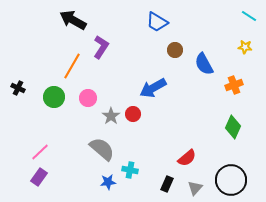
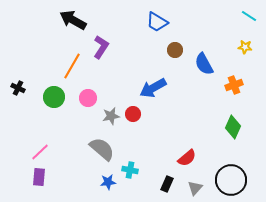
gray star: rotated 24 degrees clockwise
purple rectangle: rotated 30 degrees counterclockwise
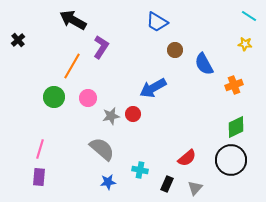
yellow star: moved 3 px up
black cross: moved 48 px up; rotated 24 degrees clockwise
green diamond: moved 3 px right; rotated 40 degrees clockwise
pink line: moved 3 px up; rotated 30 degrees counterclockwise
cyan cross: moved 10 px right
black circle: moved 20 px up
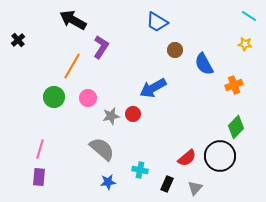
green diamond: rotated 20 degrees counterclockwise
black circle: moved 11 px left, 4 px up
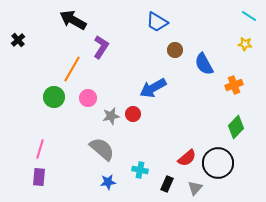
orange line: moved 3 px down
black circle: moved 2 px left, 7 px down
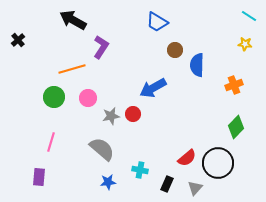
blue semicircle: moved 7 px left, 1 px down; rotated 30 degrees clockwise
orange line: rotated 44 degrees clockwise
pink line: moved 11 px right, 7 px up
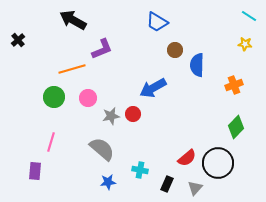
purple L-shape: moved 1 px right, 2 px down; rotated 35 degrees clockwise
purple rectangle: moved 4 px left, 6 px up
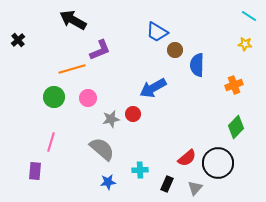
blue trapezoid: moved 10 px down
purple L-shape: moved 2 px left, 1 px down
gray star: moved 3 px down
cyan cross: rotated 14 degrees counterclockwise
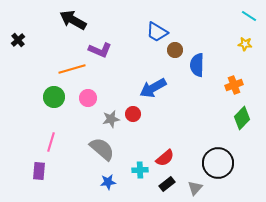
purple L-shape: rotated 45 degrees clockwise
green diamond: moved 6 px right, 9 px up
red semicircle: moved 22 px left
purple rectangle: moved 4 px right
black rectangle: rotated 28 degrees clockwise
